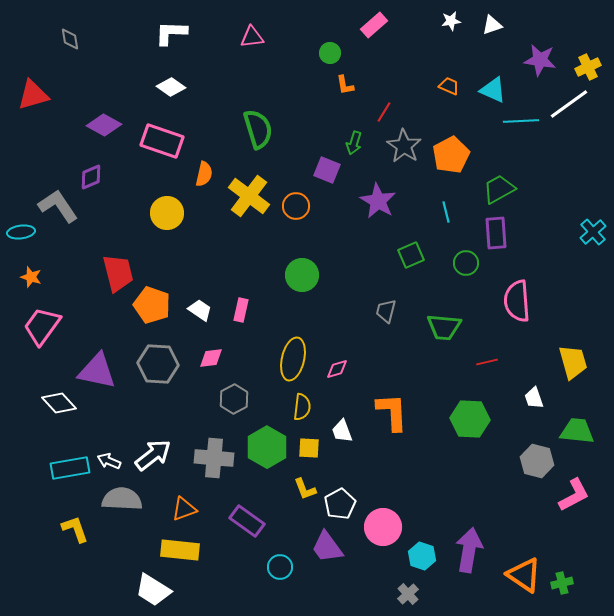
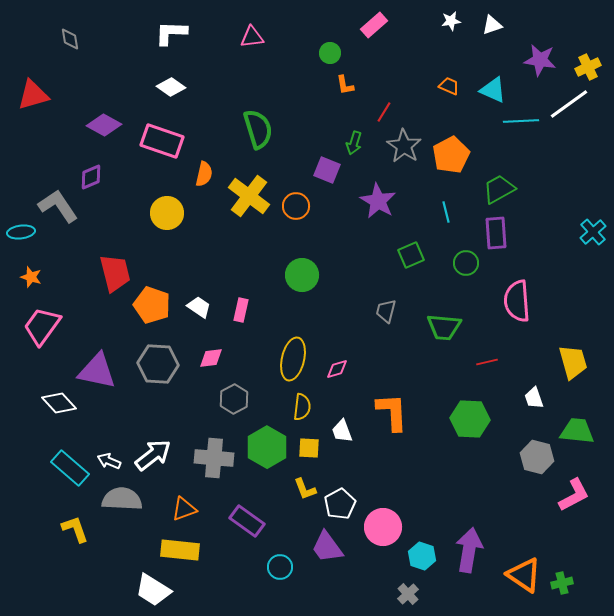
red trapezoid at (118, 273): moved 3 px left
white trapezoid at (200, 310): moved 1 px left, 3 px up
gray hexagon at (537, 461): moved 4 px up
cyan rectangle at (70, 468): rotated 51 degrees clockwise
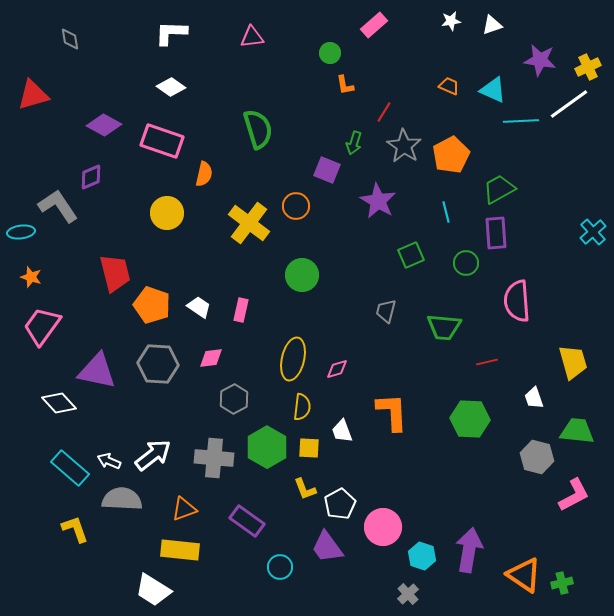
yellow cross at (249, 196): moved 27 px down
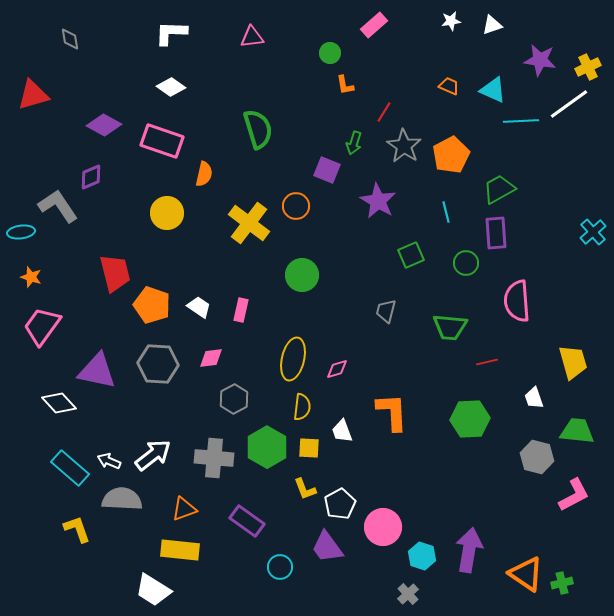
green trapezoid at (444, 327): moved 6 px right
green hexagon at (470, 419): rotated 6 degrees counterclockwise
yellow L-shape at (75, 529): moved 2 px right
orange triangle at (524, 575): moved 2 px right, 1 px up
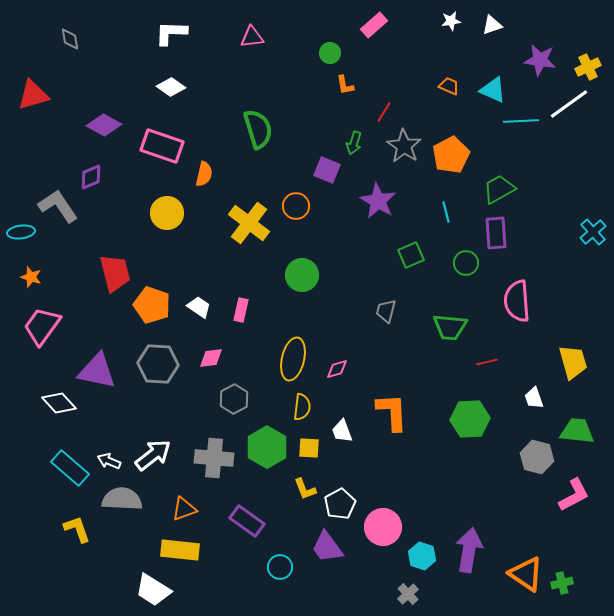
pink rectangle at (162, 141): moved 5 px down
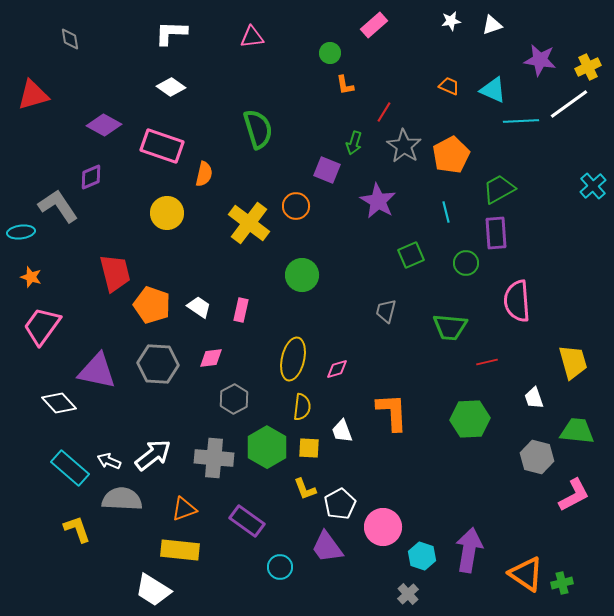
cyan cross at (593, 232): moved 46 px up
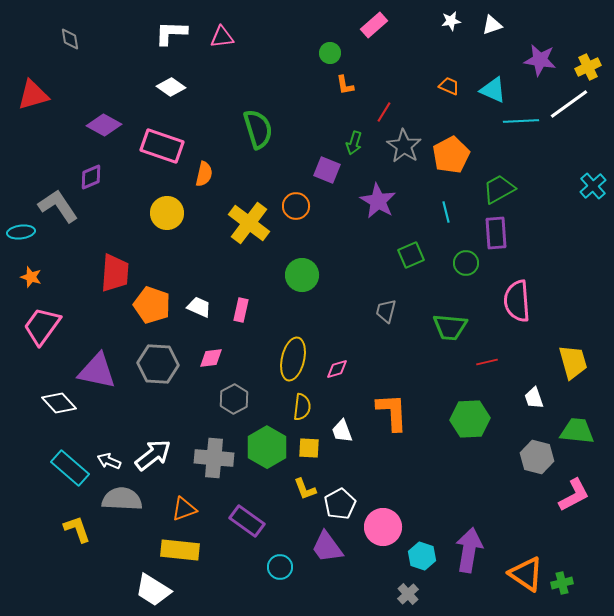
pink triangle at (252, 37): moved 30 px left
red trapezoid at (115, 273): rotated 18 degrees clockwise
white trapezoid at (199, 307): rotated 10 degrees counterclockwise
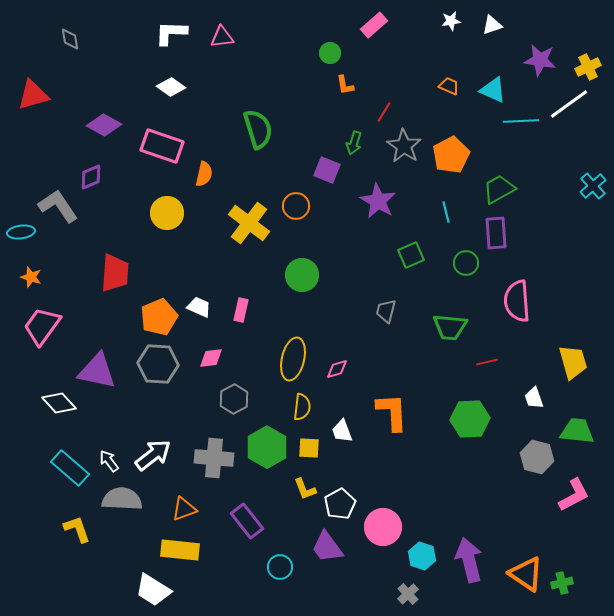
orange pentagon at (152, 305): moved 7 px right, 12 px down; rotated 30 degrees clockwise
white arrow at (109, 461): rotated 30 degrees clockwise
purple rectangle at (247, 521): rotated 16 degrees clockwise
purple arrow at (469, 550): moved 10 px down; rotated 24 degrees counterclockwise
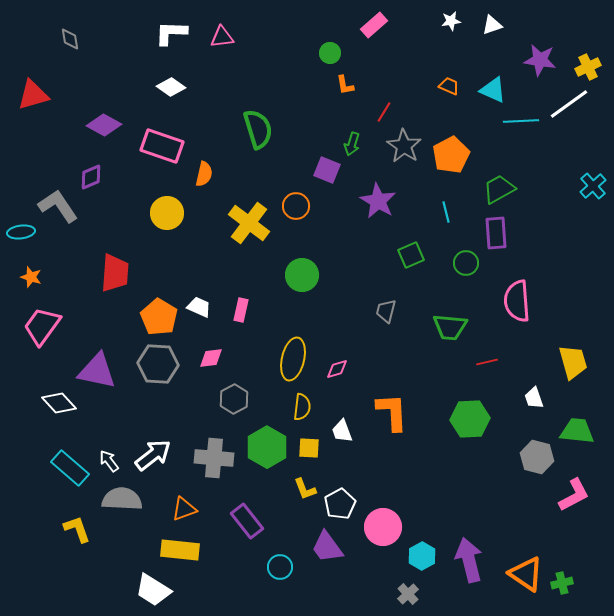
green arrow at (354, 143): moved 2 px left, 1 px down
orange pentagon at (159, 317): rotated 18 degrees counterclockwise
cyan hexagon at (422, 556): rotated 12 degrees clockwise
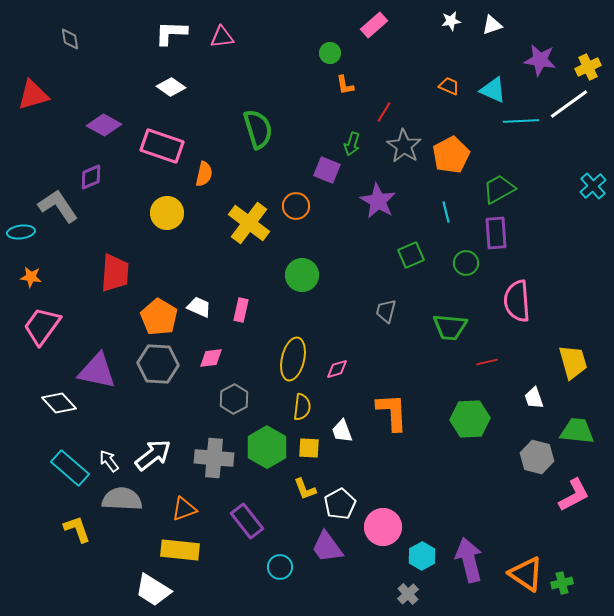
orange star at (31, 277): rotated 10 degrees counterclockwise
